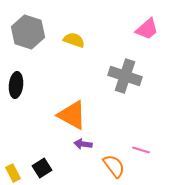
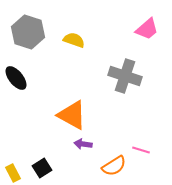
black ellipse: moved 7 px up; rotated 45 degrees counterclockwise
orange semicircle: rotated 95 degrees clockwise
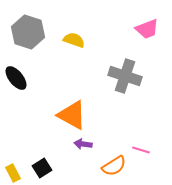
pink trapezoid: rotated 20 degrees clockwise
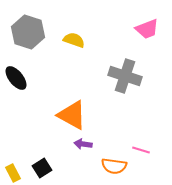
orange semicircle: rotated 40 degrees clockwise
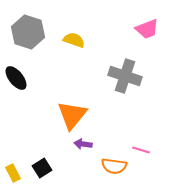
orange triangle: rotated 40 degrees clockwise
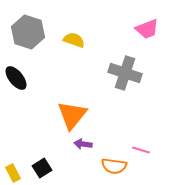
gray cross: moved 3 px up
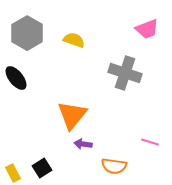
gray hexagon: moved 1 px left, 1 px down; rotated 12 degrees clockwise
pink line: moved 9 px right, 8 px up
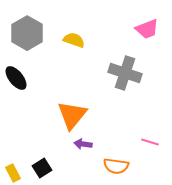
orange semicircle: moved 2 px right
